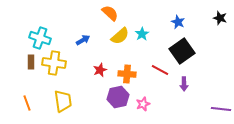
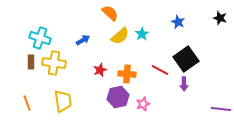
black square: moved 4 px right, 8 px down
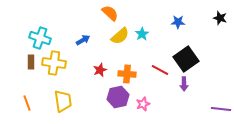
blue star: rotated 24 degrees counterclockwise
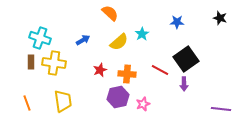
blue star: moved 1 px left
yellow semicircle: moved 1 px left, 6 px down
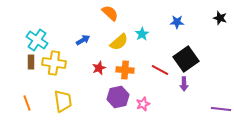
cyan cross: moved 3 px left, 2 px down; rotated 15 degrees clockwise
red star: moved 1 px left, 2 px up
orange cross: moved 2 px left, 4 px up
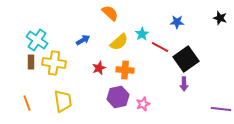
red line: moved 23 px up
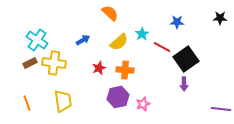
black star: rotated 16 degrees counterclockwise
red line: moved 2 px right
brown rectangle: moved 1 px left, 1 px down; rotated 64 degrees clockwise
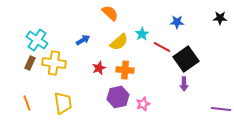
brown rectangle: rotated 40 degrees counterclockwise
yellow trapezoid: moved 2 px down
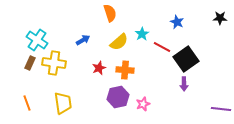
orange semicircle: rotated 30 degrees clockwise
blue star: rotated 24 degrees clockwise
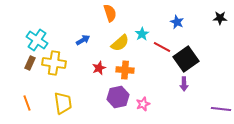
yellow semicircle: moved 1 px right, 1 px down
